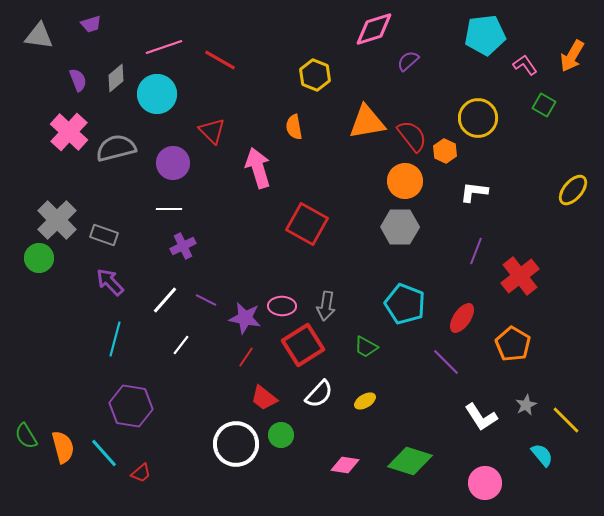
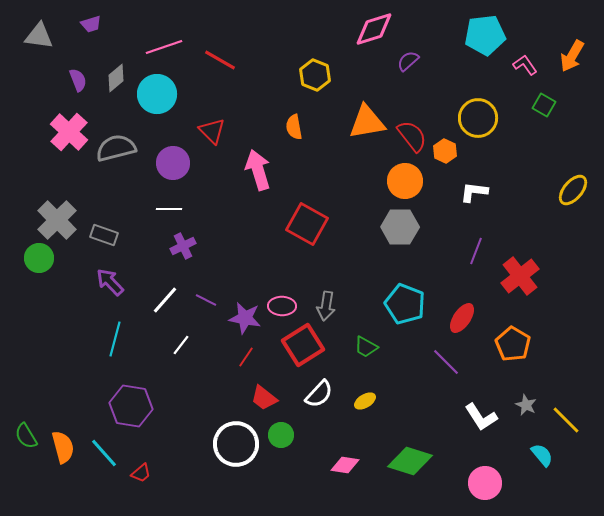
pink arrow at (258, 168): moved 2 px down
gray star at (526, 405): rotated 20 degrees counterclockwise
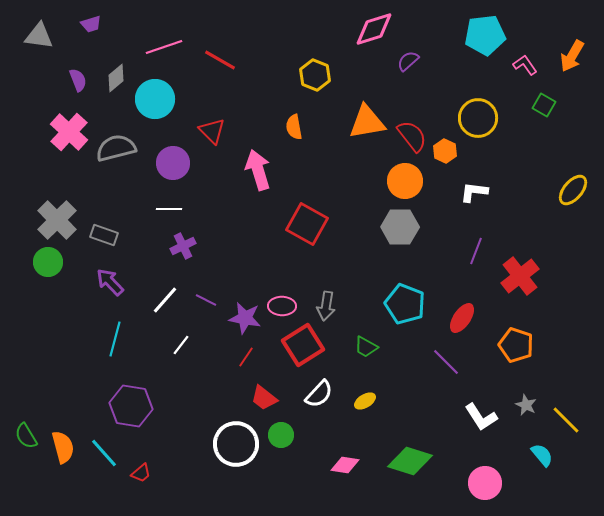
cyan circle at (157, 94): moved 2 px left, 5 px down
green circle at (39, 258): moved 9 px right, 4 px down
orange pentagon at (513, 344): moved 3 px right, 1 px down; rotated 12 degrees counterclockwise
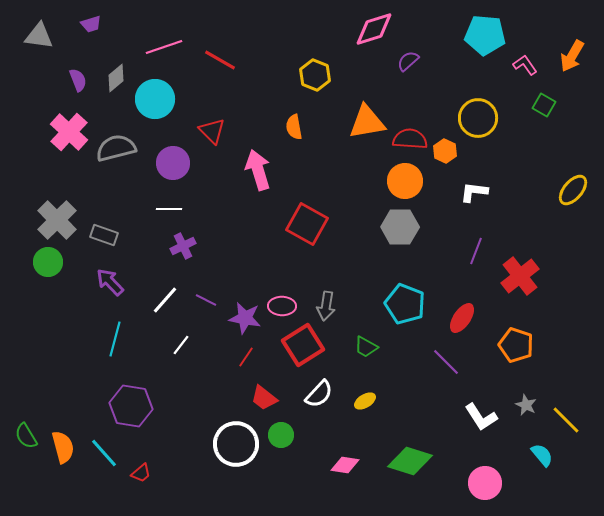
cyan pentagon at (485, 35): rotated 12 degrees clockwise
red semicircle at (412, 136): moved 2 px left, 3 px down; rotated 48 degrees counterclockwise
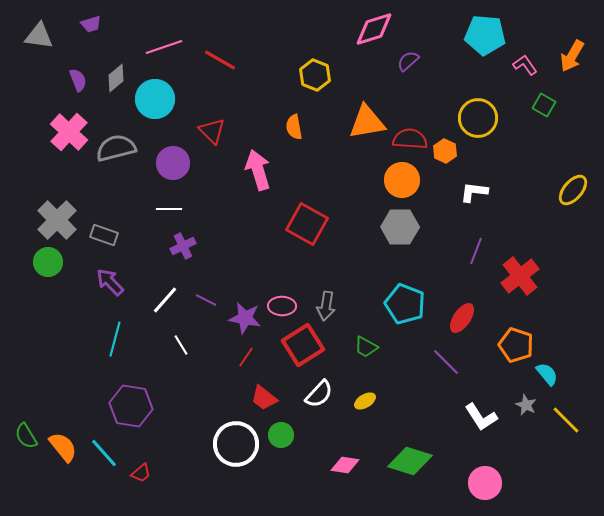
orange circle at (405, 181): moved 3 px left, 1 px up
white line at (181, 345): rotated 70 degrees counterclockwise
orange semicircle at (63, 447): rotated 24 degrees counterclockwise
cyan semicircle at (542, 455): moved 5 px right, 81 px up
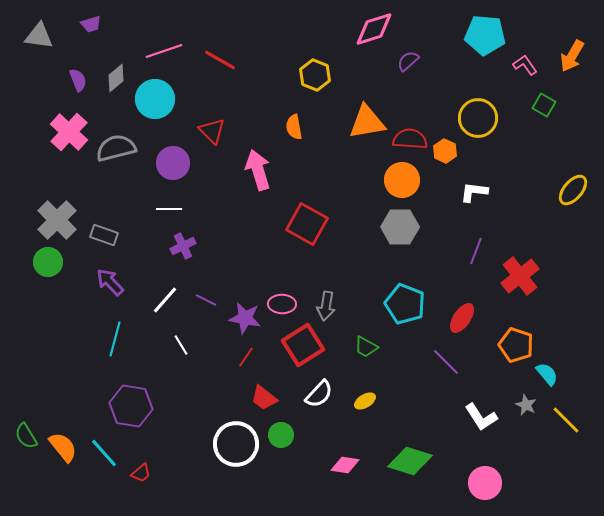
pink line at (164, 47): moved 4 px down
pink ellipse at (282, 306): moved 2 px up
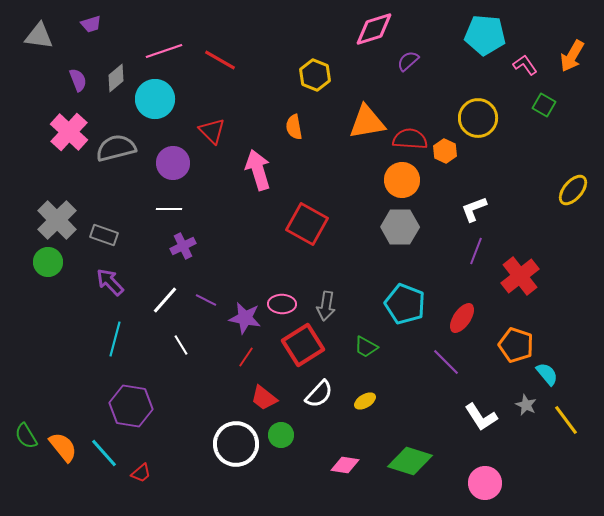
white L-shape at (474, 192): moved 17 px down; rotated 28 degrees counterclockwise
yellow line at (566, 420): rotated 8 degrees clockwise
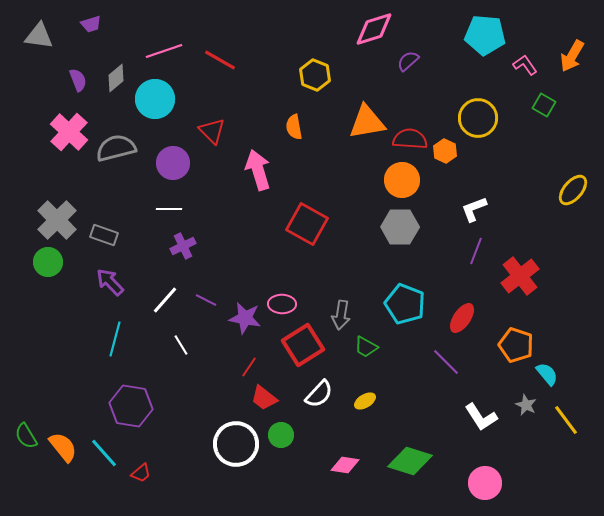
gray arrow at (326, 306): moved 15 px right, 9 px down
red line at (246, 357): moved 3 px right, 10 px down
